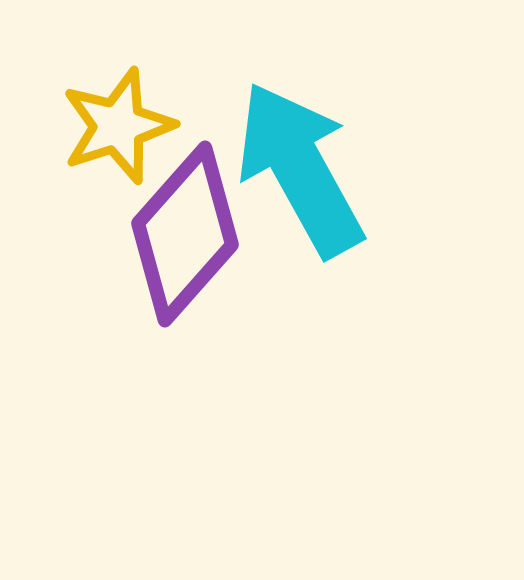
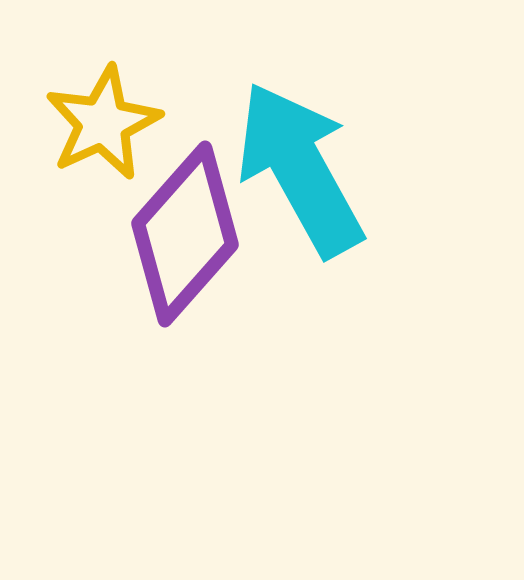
yellow star: moved 15 px left, 3 px up; rotated 7 degrees counterclockwise
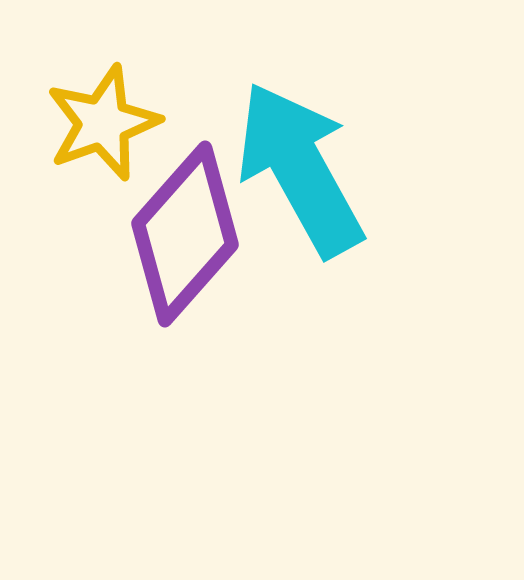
yellow star: rotated 5 degrees clockwise
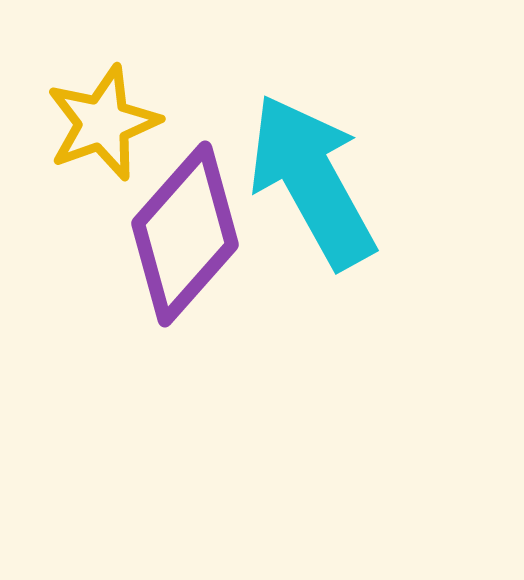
cyan arrow: moved 12 px right, 12 px down
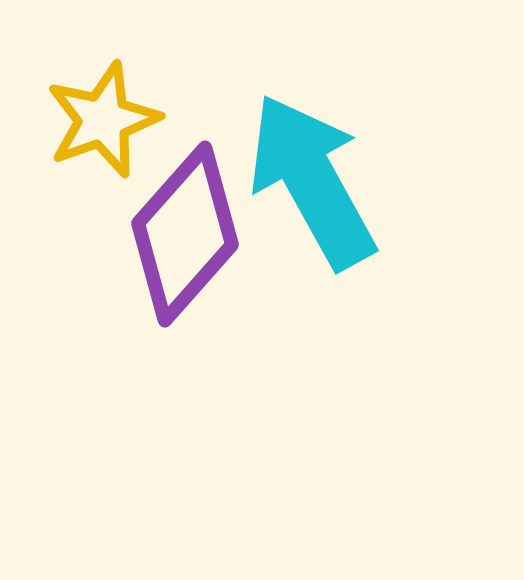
yellow star: moved 3 px up
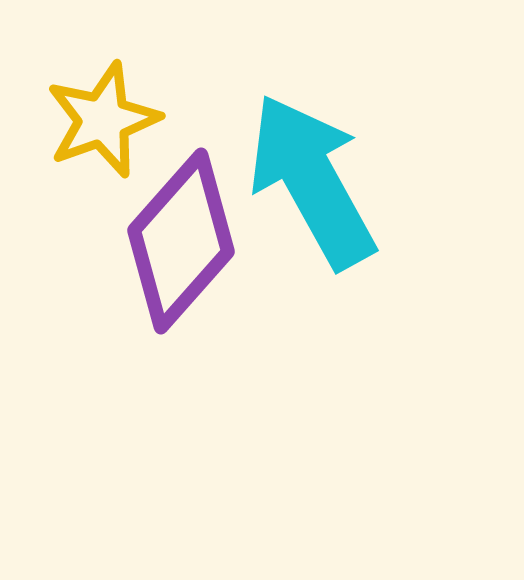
purple diamond: moved 4 px left, 7 px down
